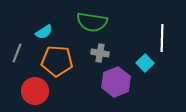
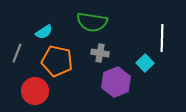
orange pentagon: rotated 8 degrees clockwise
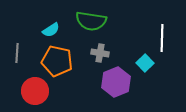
green semicircle: moved 1 px left, 1 px up
cyan semicircle: moved 7 px right, 2 px up
gray line: rotated 18 degrees counterclockwise
